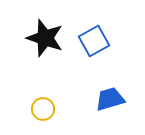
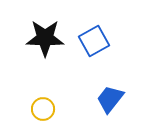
black star: rotated 18 degrees counterclockwise
blue trapezoid: rotated 36 degrees counterclockwise
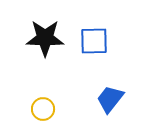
blue square: rotated 28 degrees clockwise
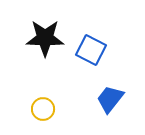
blue square: moved 3 px left, 9 px down; rotated 28 degrees clockwise
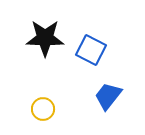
blue trapezoid: moved 2 px left, 3 px up
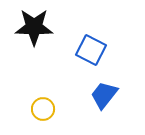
black star: moved 11 px left, 11 px up
blue trapezoid: moved 4 px left, 1 px up
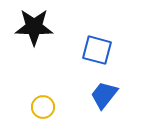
blue square: moved 6 px right; rotated 12 degrees counterclockwise
yellow circle: moved 2 px up
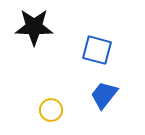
yellow circle: moved 8 px right, 3 px down
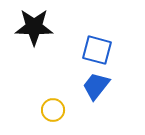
blue trapezoid: moved 8 px left, 9 px up
yellow circle: moved 2 px right
